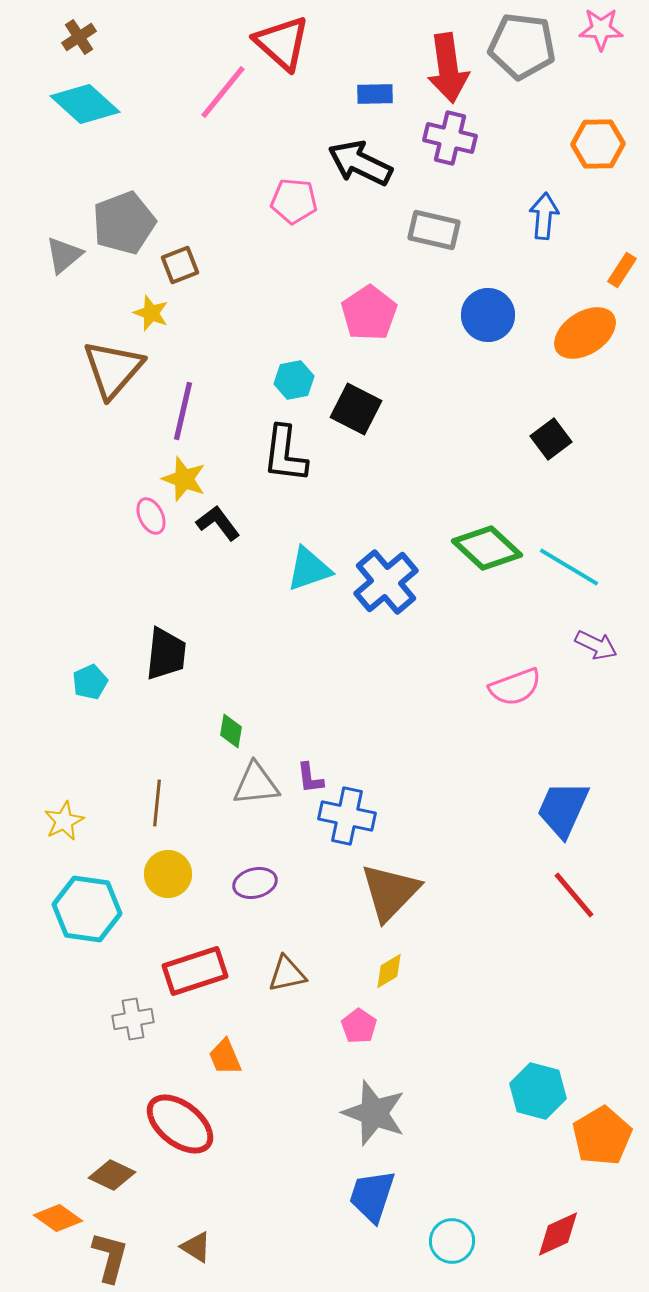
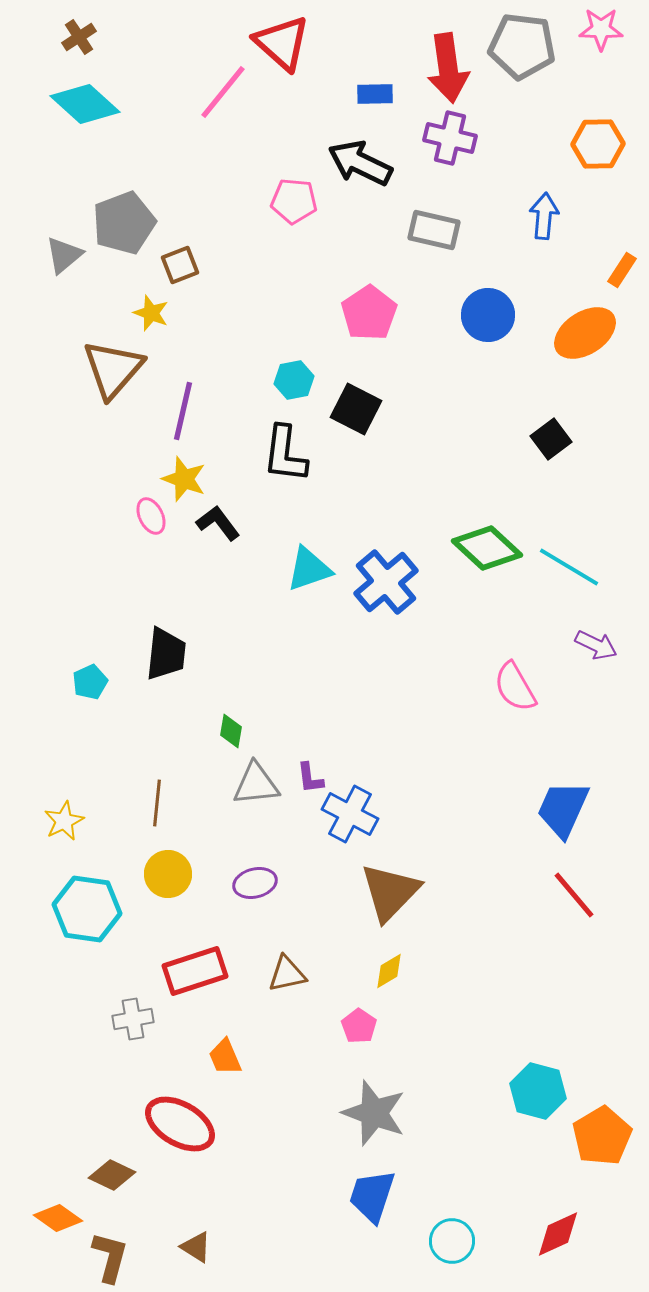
pink semicircle at (515, 687): rotated 80 degrees clockwise
blue cross at (347, 816): moved 3 px right, 2 px up; rotated 16 degrees clockwise
red ellipse at (180, 1124): rotated 8 degrees counterclockwise
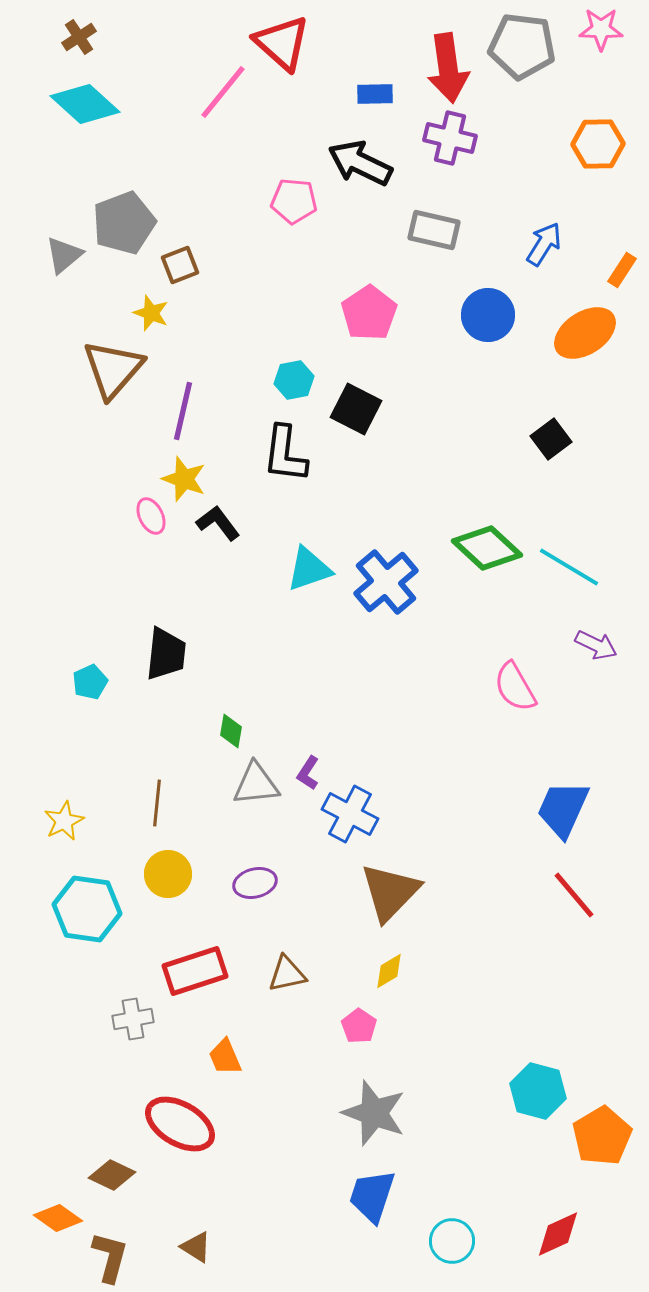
blue arrow at (544, 216): moved 28 px down; rotated 27 degrees clockwise
purple L-shape at (310, 778): moved 2 px left, 5 px up; rotated 40 degrees clockwise
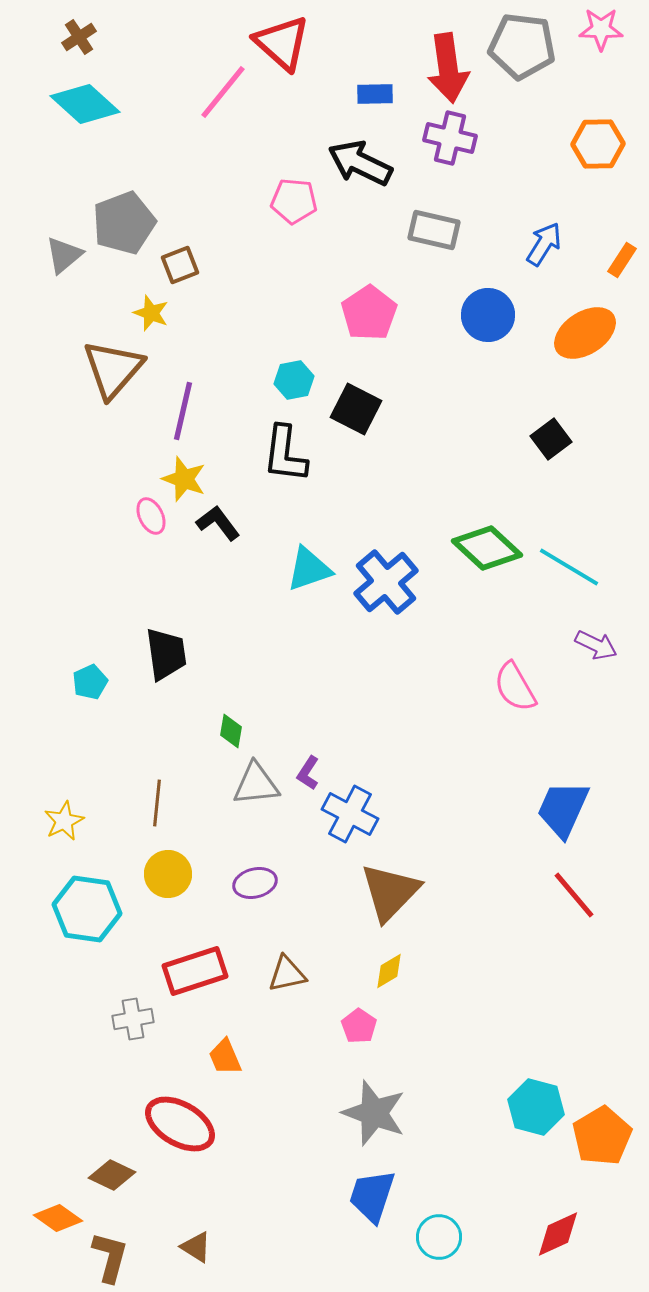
orange rectangle at (622, 270): moved 10 px up
black trapezoid at (166, 654): rotated 14 degrees counterclockwise
cyan hexagon at (538, 1091): moved 2 px left, 16 px down
cyan circle at (452, 1241): moved 13 px left, 4 px up
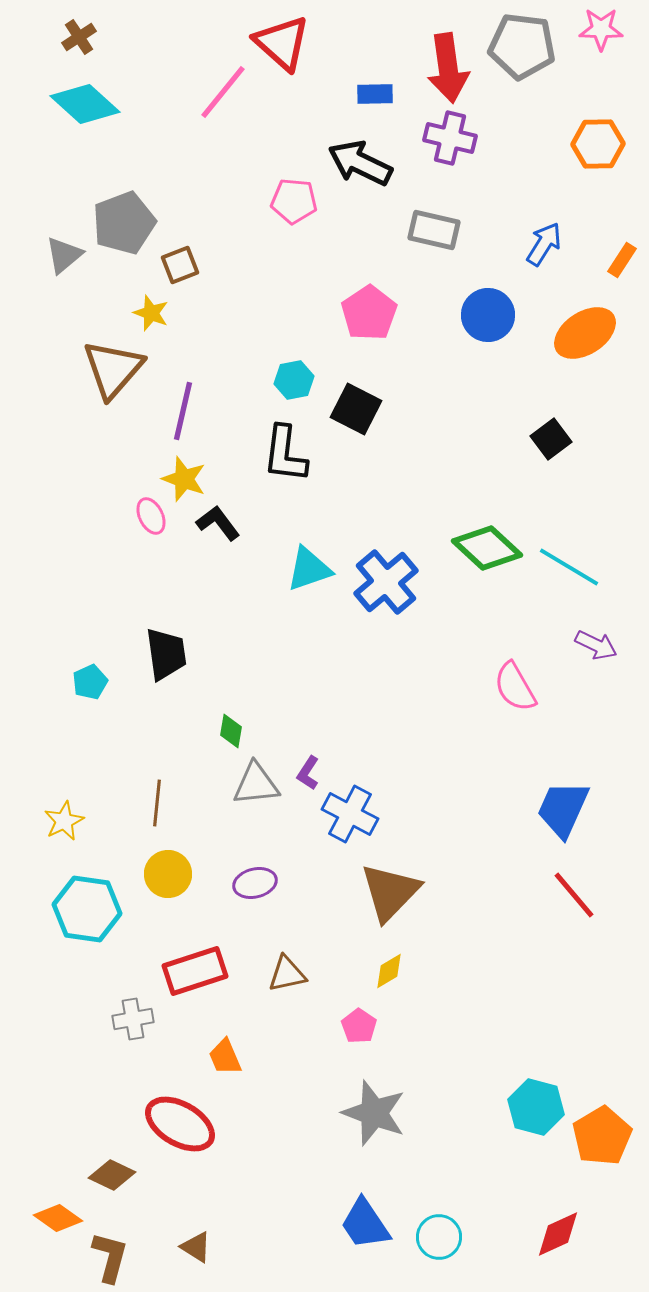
blue trapezoid at (372, 1196): moved 7 px left, 28 px down; rotated 52 degrees counterclockwise
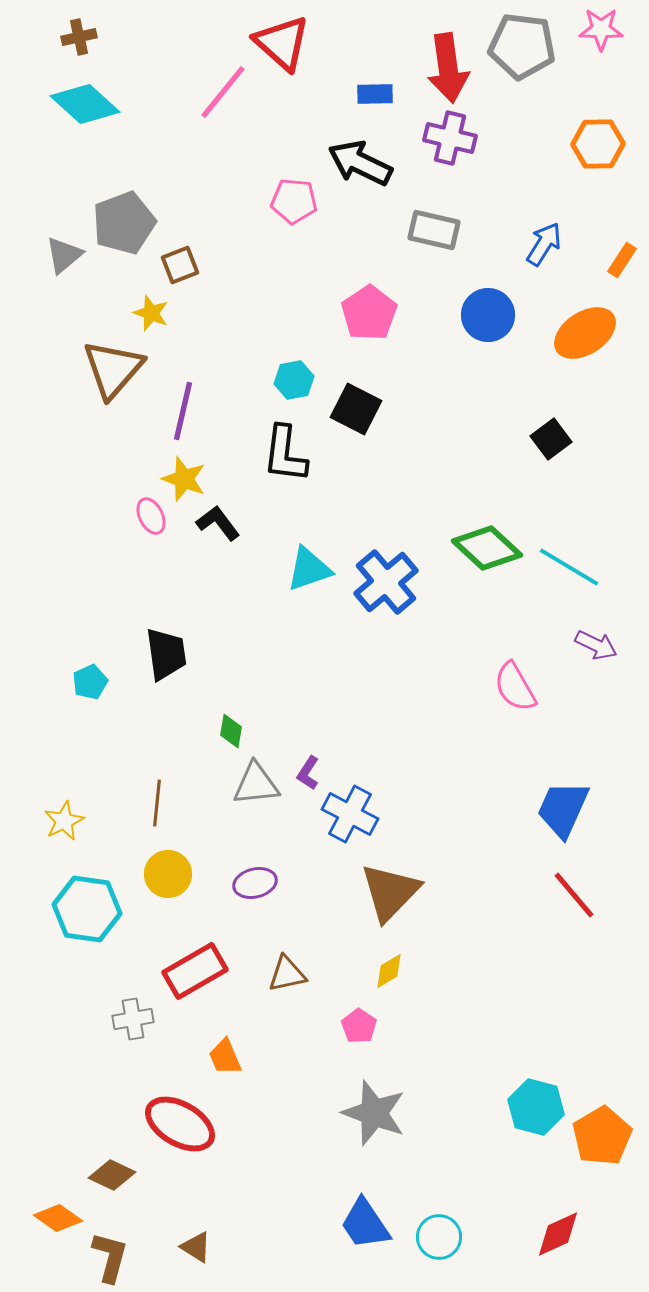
brown cross at (79, 37): rotated 20 degrees clockwise
red rectangle at (195, 971): rotated 12 degrees counterclockwise
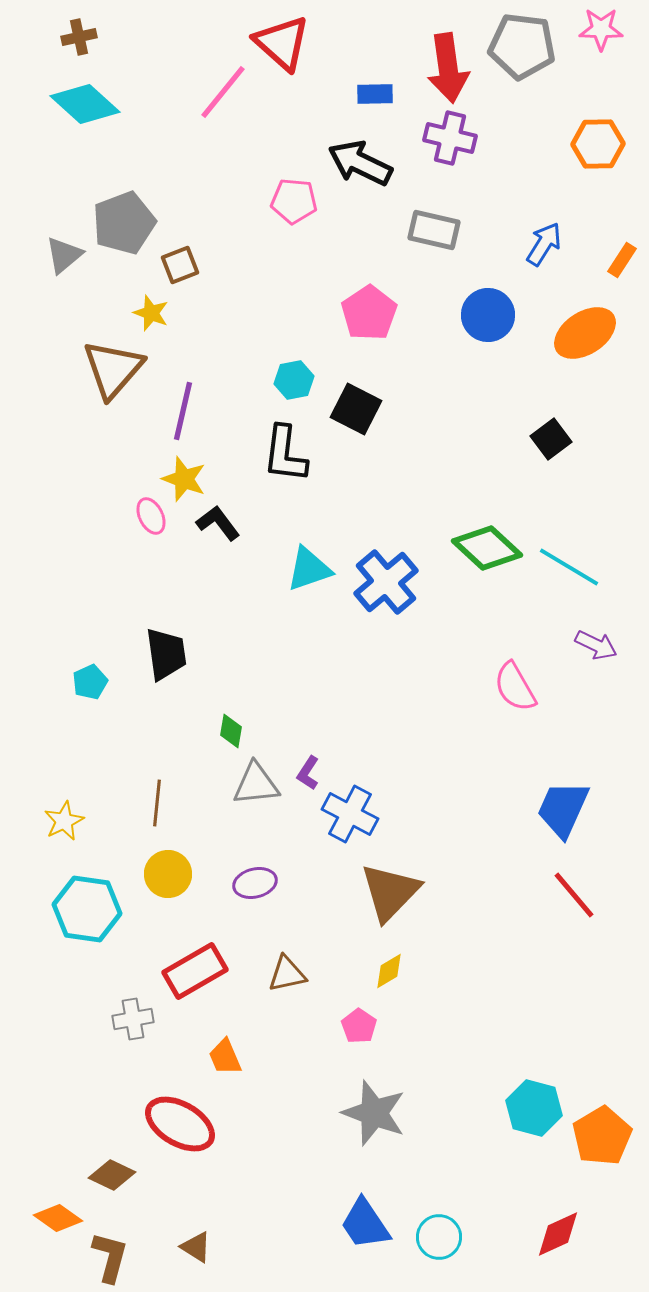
cyan hexagon at (536, 1107): moved 2 px left, 1 px down
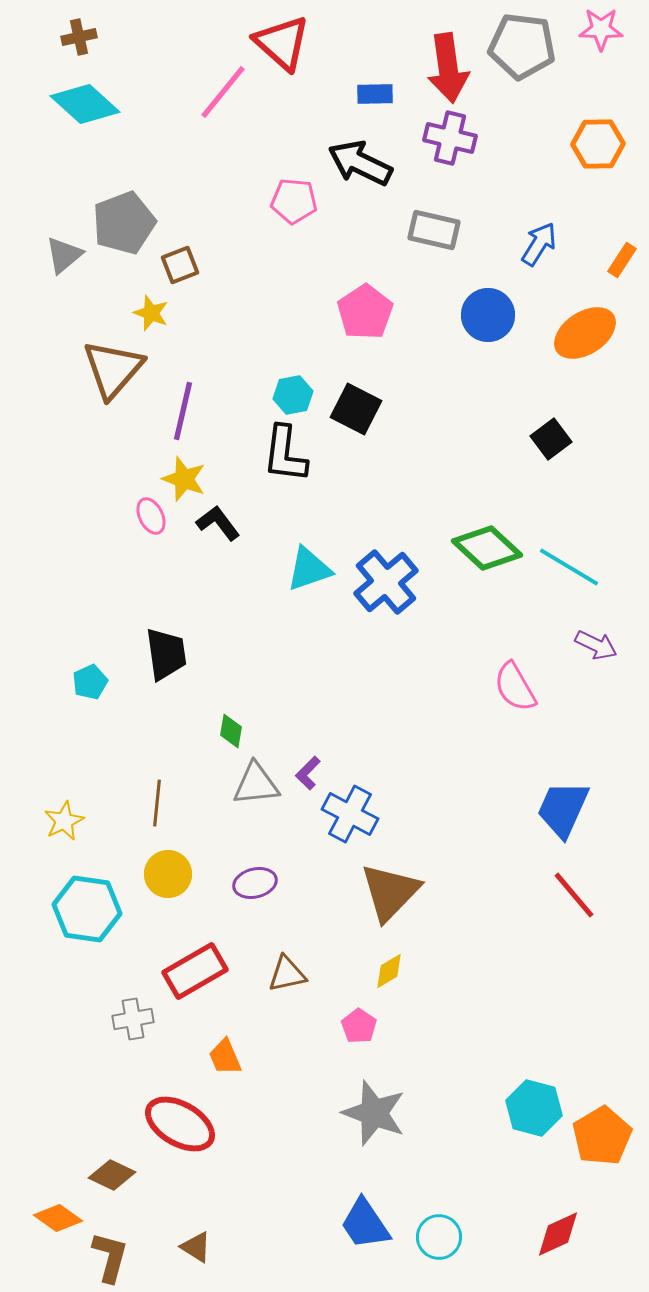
blue arrow at (544, 244): moved 5 px left
pink pentagon at (369, 313): moved 4 px left, 1 px up
cyan hexagon at (294, 380): moved 1 px left, 15 px down
purple L-shape at (308, 773): rotated 12 degrees clockwise
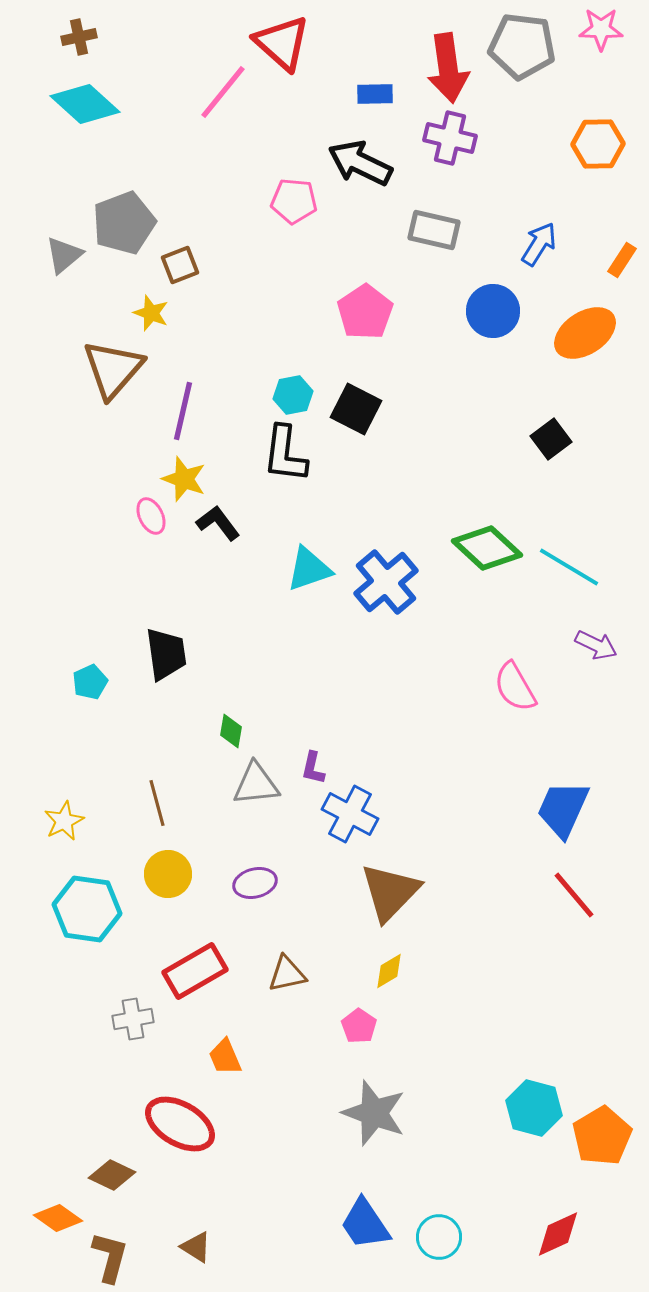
blue circle at (488, 315): moved 5 px right, 4 px up
purple L-shape at (308, 773): moved 5 px right, 5 px up; rotated 32 degrees counterclockwise
brown line at (157, 803): rotated 21 degrees counterclockwise
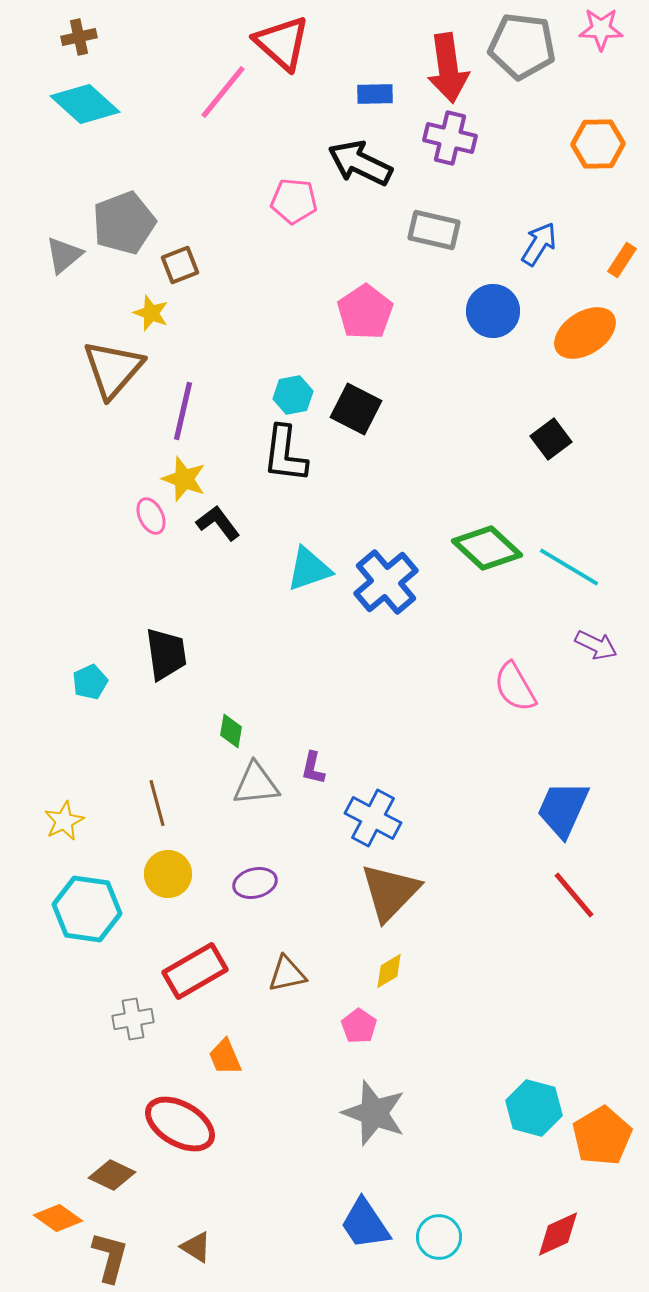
blue cross at (350, 814): moved 23 px right, 4 px down
